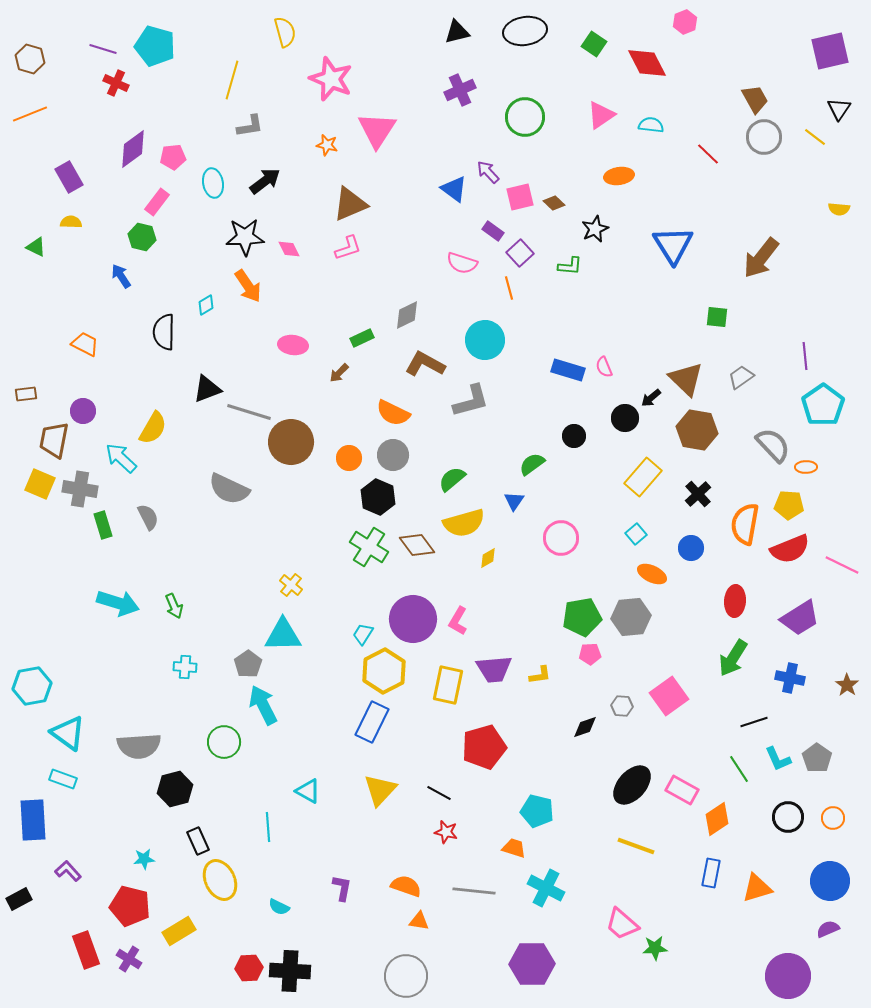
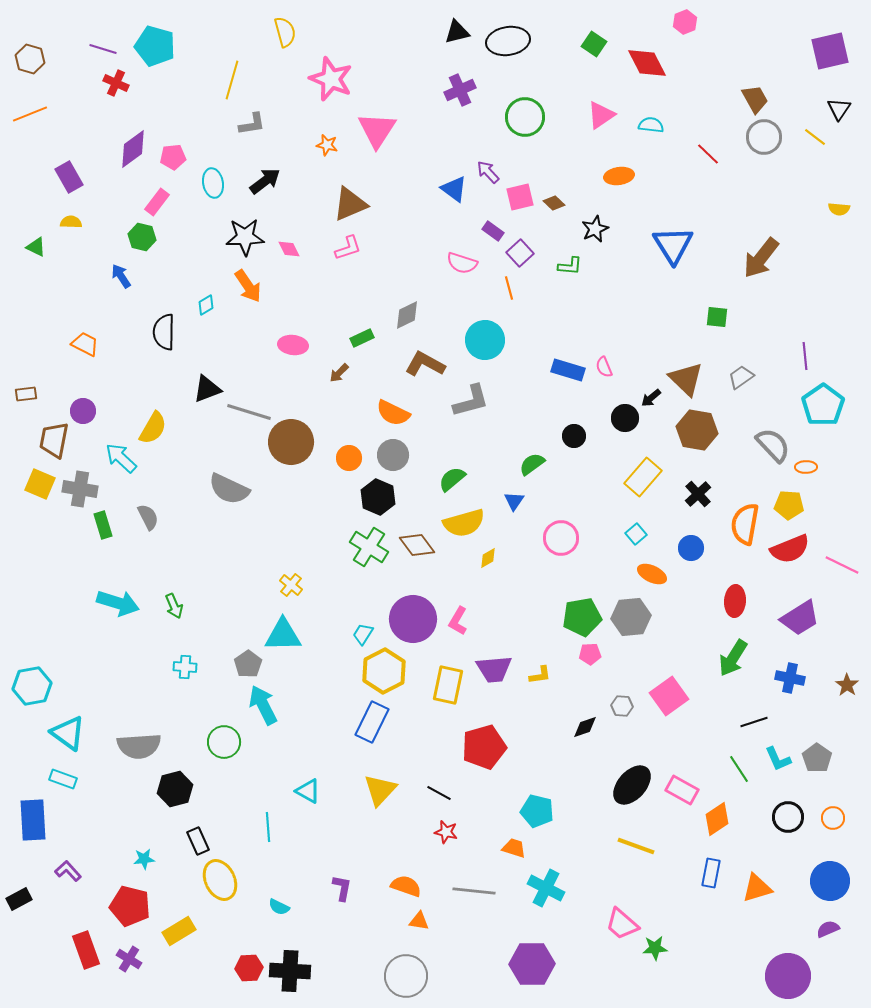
black ellipse at (525, 31): moved 17 px left, 10 px down
gray L-shape at (250, 126): moved 2 px right, 2 px up
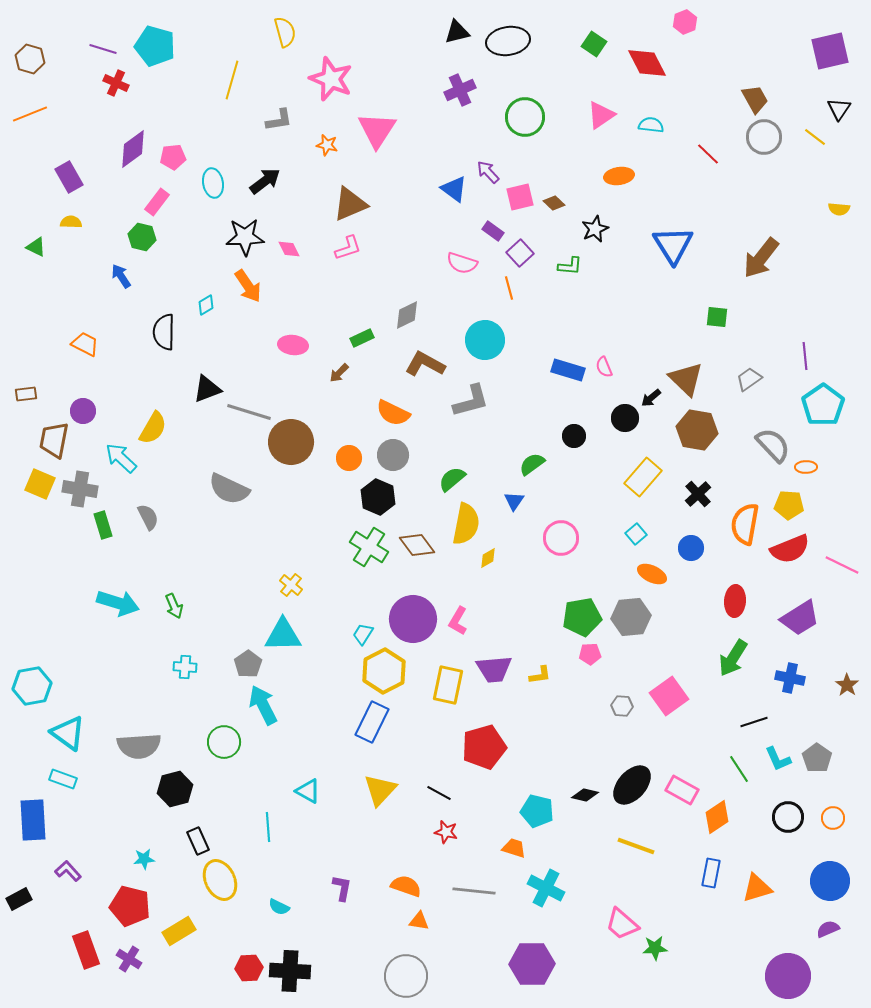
gray L-shape at (252, 124): moved 27 px right, 4 px up
gray trapezoid at (741, 377): moved 8 px right, 2 px down
yellow semicircle at (464, 523): moved 2 px right, 1 px down; rotated 63 degrees counterclockwise
black diamond at (585, 727): moved 68 px down; rotated 32 degrees clockwise
orange diamond at (717, 819): moved 2 px up
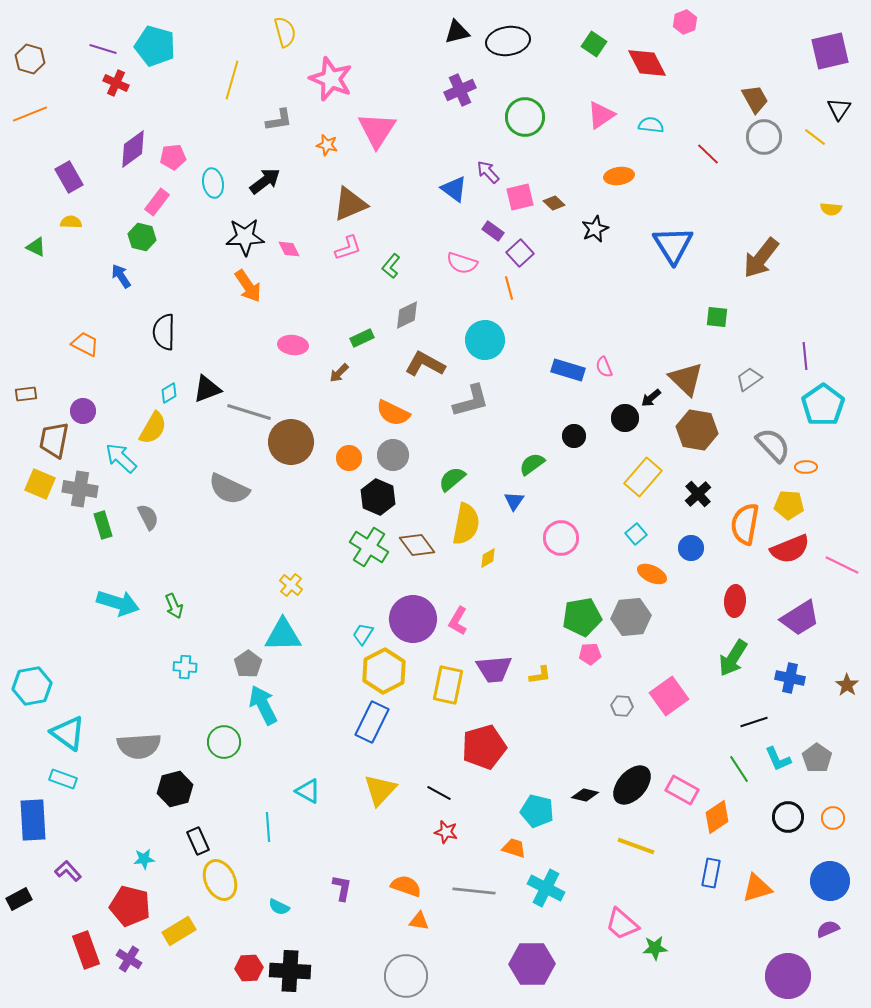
yellow semicircle at (839, 209): moved 8 px left
green L-shape at (570, 266): moved 179 px left; rotated 125 degrees clockwise
cyan diamond at (206, 305): moved 37 px left, 88 px down
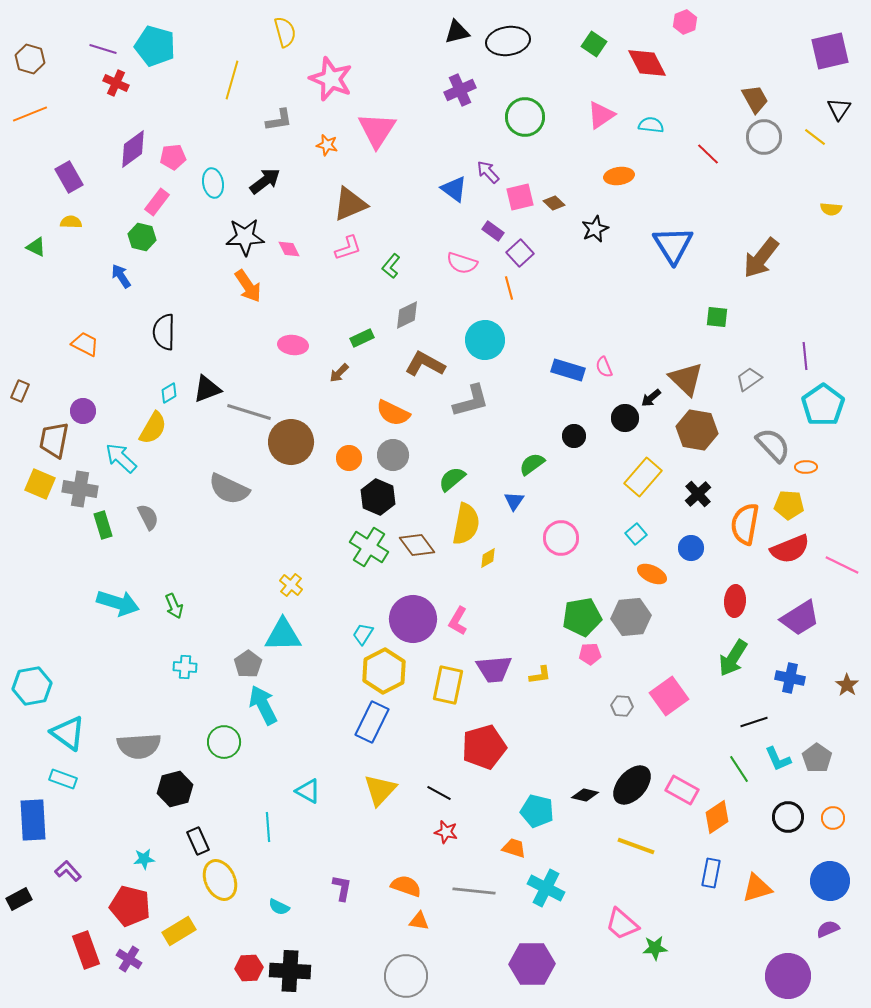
brown rectangle at (26, 394): moved 6 px left, 3 px up; rotated 60 degrees counterclockwise
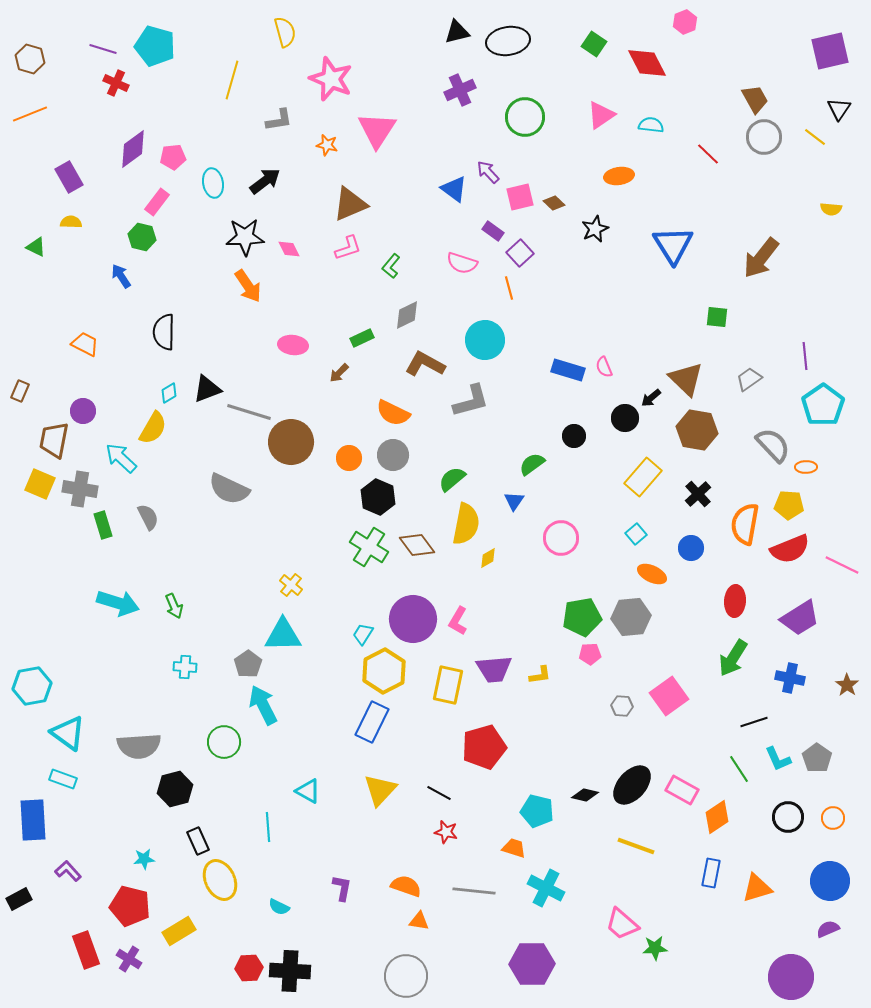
purple circle at (788, 976): moved 3 px right, 1 px down
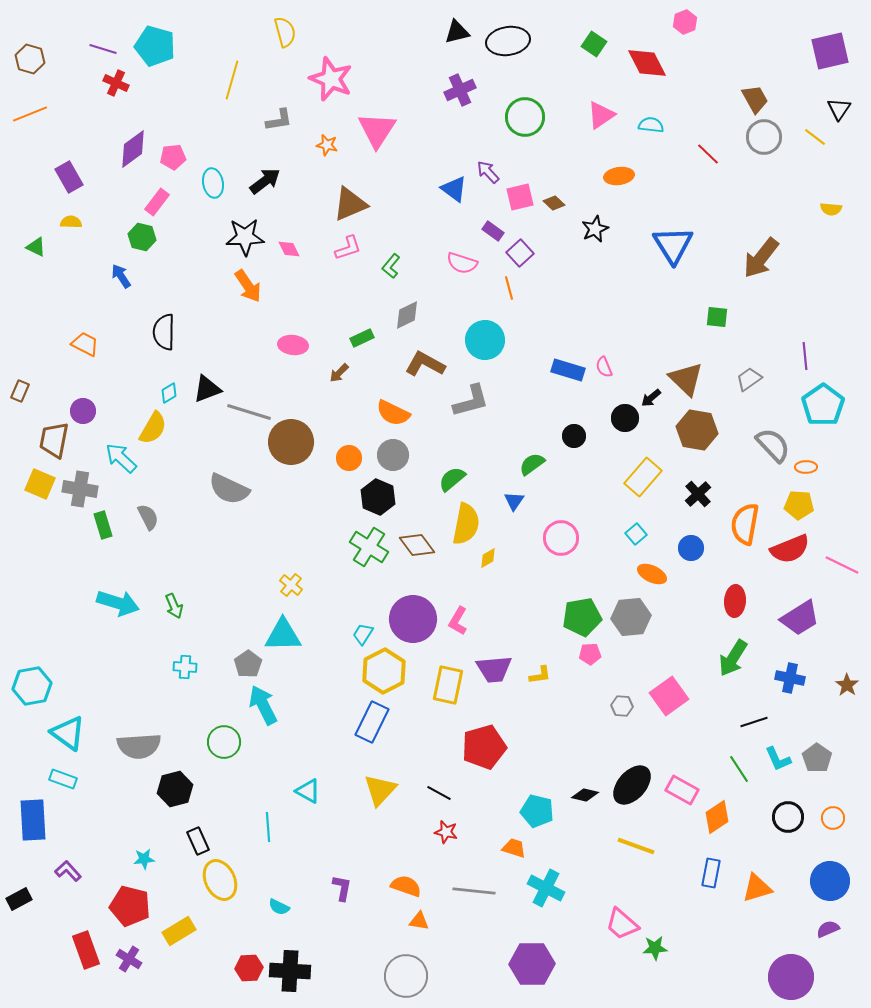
yellow pentagon at (789, 505): moved 10 px right
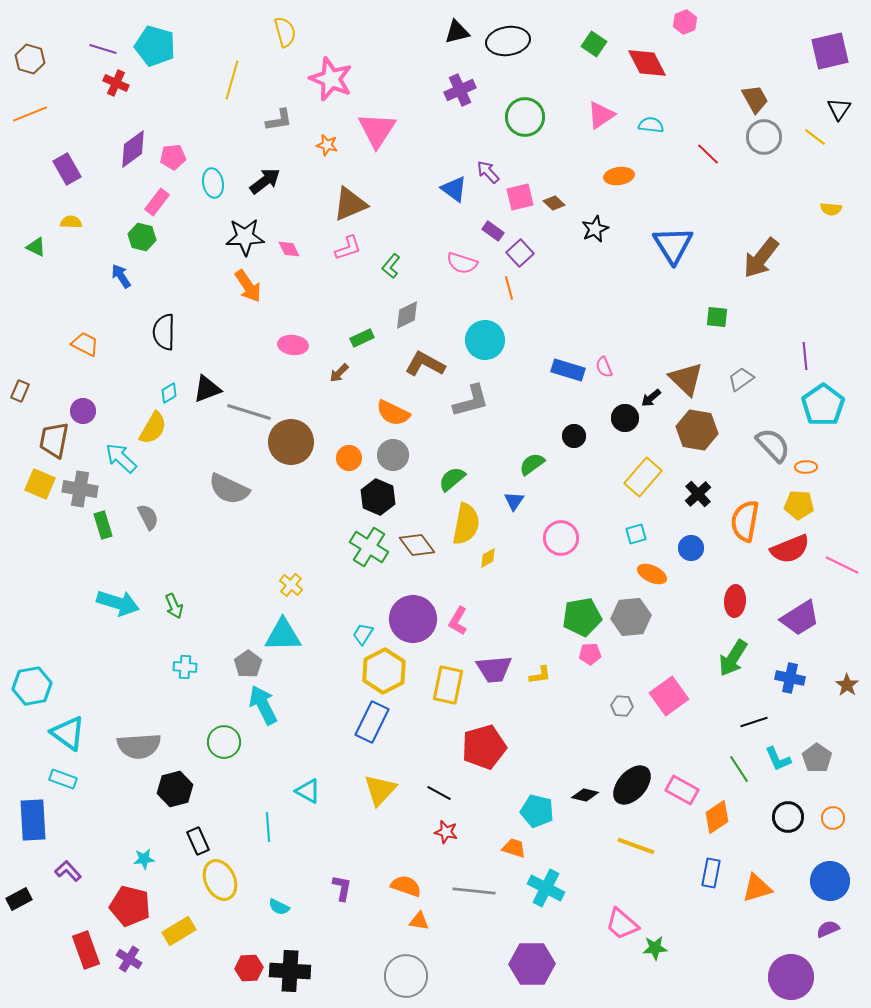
purple rectangle at (69, 177): moved 2 px left, 8 px up
gray trapezoid at (749, 379): moved 8 px left
orange semicircle at (745, 524): moved 3 px up
cyan square at (636, 534): rotated 25 degrees clockwise
